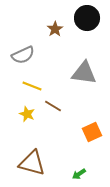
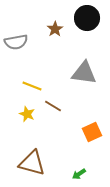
gray semicircle: moved 7 px left, 13 px up; rotated 15 degrees clockwise
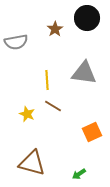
yellow line: moved 15 px right, 6 px up; rotated 66 degrees clockwise
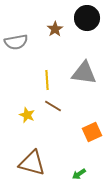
yellow star: moved 1 px down
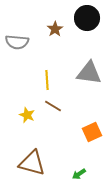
gray semicircle: moved 1 px right; rotated 15 degrees clockwise
gray triangle: moved 5 px right
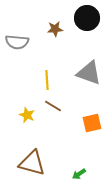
brown star: rotated 28 degrees clockwise
gray triangle: rotated 12 degrees clockwise
orange square: moved 9 px up; rotated 12 degrees clockwise
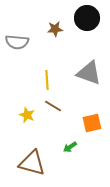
green arrow: moved 9 px left, 27 px up
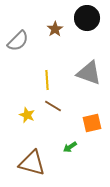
brown star: rotated 28 degrees counterclockwise
gray semicircle: moved 1 px right, 1 px up; rotated 50 degrees counterclockwise
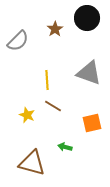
green arrow: moved 5 px left; rotated 48 degrees clockwise
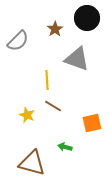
gray triangle: moved 12 px left, 14 px up
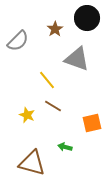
yellow line: rotated 36 degrees counterclockwise
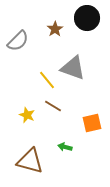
gray triangle: moved 4 px left, 9 px down
brown triangle: moved 2 px left, 2 px up
